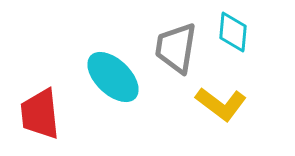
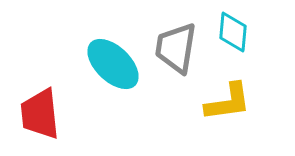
cyan ellipse: moved 13 px up
yellow L-shape: moved 7 px right, 2 px up; rotated 45 degrees counterclockwise
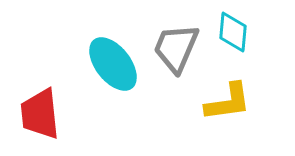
gray trapezoid: rotated 14 degrees clockwise
cyan ellipse: rotated 8 degrees clockwise
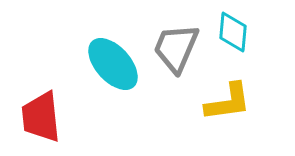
cyan ellipse: rotated 4 degrees counterclockwise
red trapezoid: moved 1 px right, 3 px down
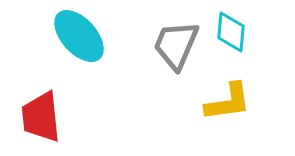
cyan diamond: moved 2 px left
gray trapezoid: moved 3 px up
cyan ellipse: moved 34 px left, 28 px up
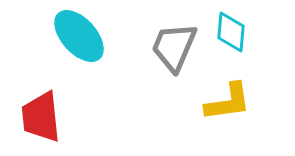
gray trapezoid: moved 2 px left, 2 px down
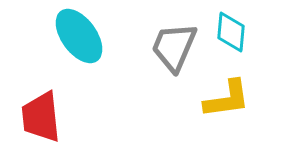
cyan ellipse: rotated 6 degrees clockwise
yellow L-shape: moved 1 px left, 3 px up
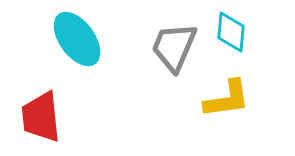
cyan ellipse: moved 2 px left, 3 px down
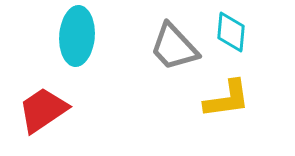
cyan ellipse: moved 3 px up; rotated 40 degrees clockwise
gray trapezoid: rotated 66 degrees counterclockwise
red trapezoid: moved 2 px right, 7 px up; rotated 62 degrees clockwise
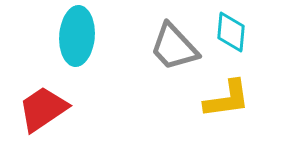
red trapezoid: moved 1 px up
